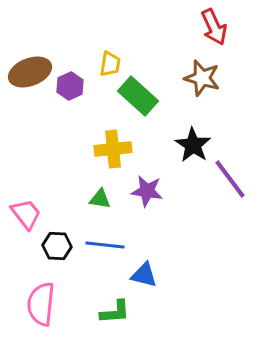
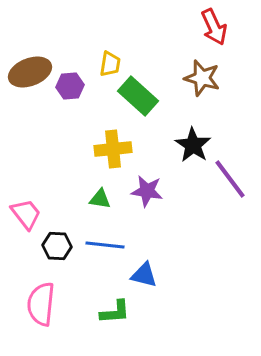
purple hexagon: rotated 20 degrees clockwise
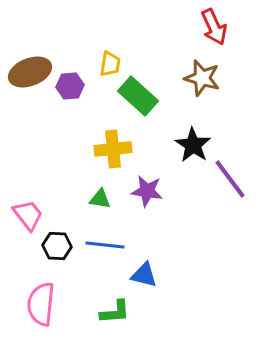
pink trapezoid: moved 2 px right, 1 px down
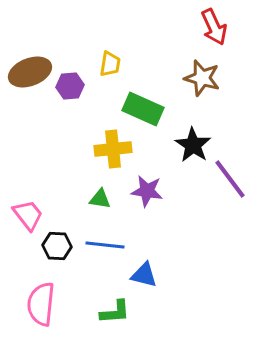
green rectangle: moved 5 px right, 13 px down; rotated 18 degrees counterclockwise
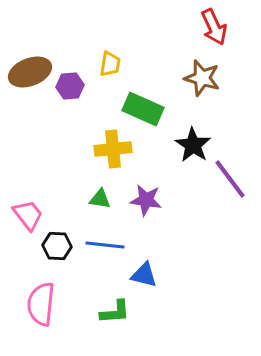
purple star: moved 1 px left, 9 px down
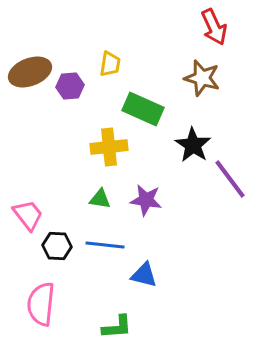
yellow cross: moved 4 px left, 2 px up
green L-shape: moved 2 px right, 15 px down
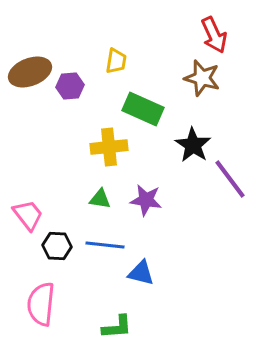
red arrow: moved 8 px down
yellow trapezoid: moved 6 px right, 3 px up
blue triangle: moved 3 px left, 2 px up
